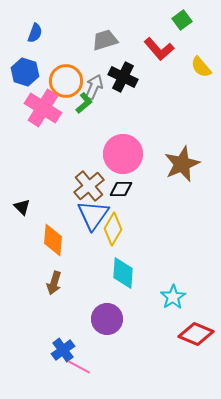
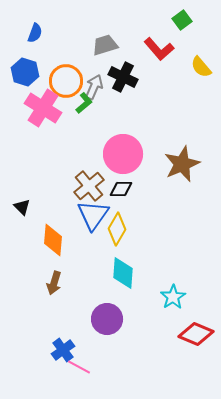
gray trapezoid: moved 5 px down
yellow diamond: moved 4 px right
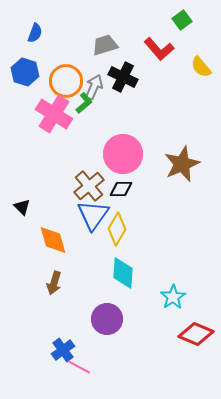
pink cross: moved 11 px right, 6 px down
orange diamond: rotated 20 degrees counterclockwise
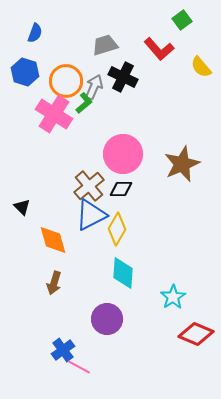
blue triangle: moved 2 px left; rotated 28 degrees clockwise
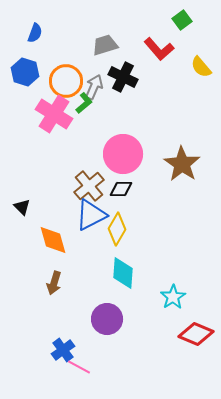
brown star: rotated 15 degrees counterclockwise
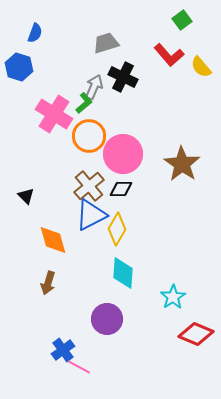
gray trapezoid: moved 1 px right, 2 px up
red L-shape: moved 10 px right, 6 px down
blue hexagon: moved 6 px left, 5 px up
orange circle: moved 23 px right, 55 px down
black triangle: moved 4 px right, 11 px up
brown arrow: moved 6 px left
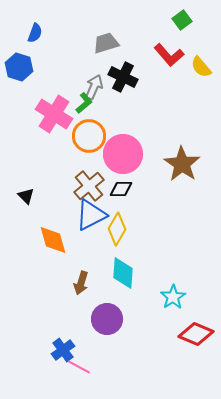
brown arrow: moved 33 px right
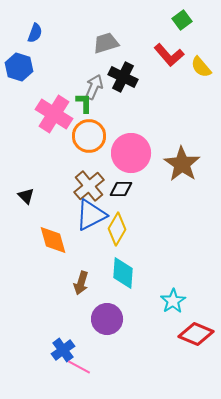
green L-shape: rotated 50 degrees counterclockwise
pink circle: moved 8 px right, 1 px up
cyan star: moved 4 px down
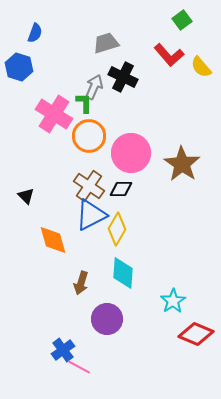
brown cross: rotated 16 degrees counterclockwise
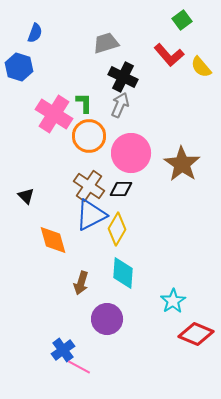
gray arrow: moved 26 px right, 18 px down
